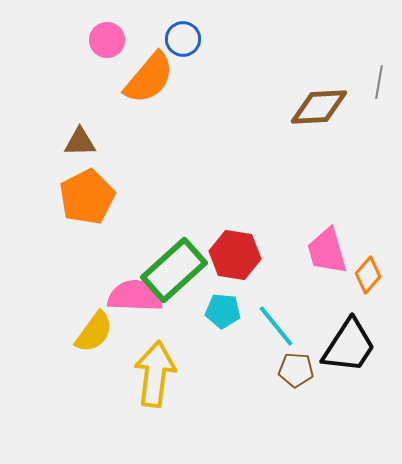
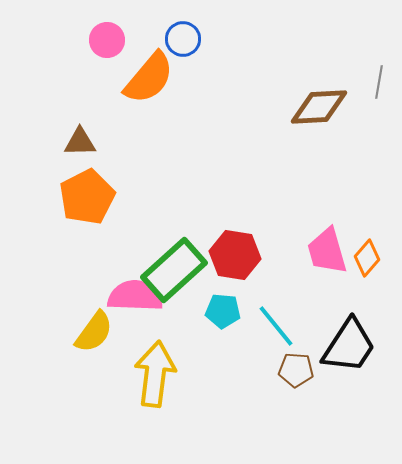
orange diamond: moved 1 px left, 17 px up
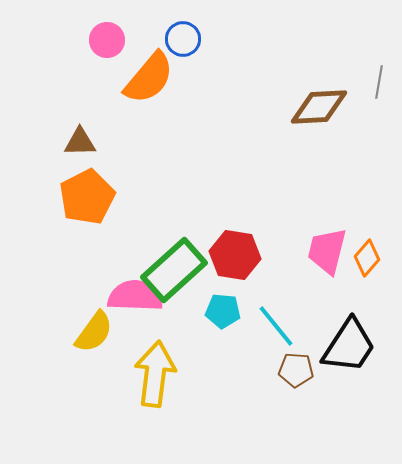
pink trapezoid: rotated 30 degrees clockwise
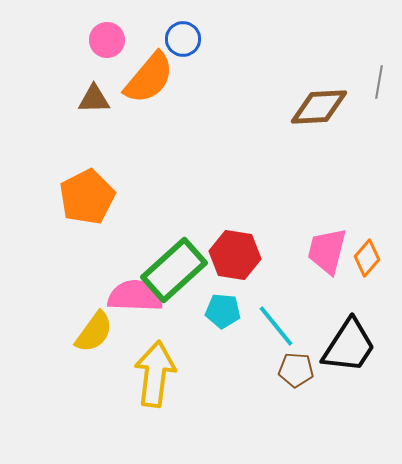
brown triangle: moved 14 px right, 43 px up
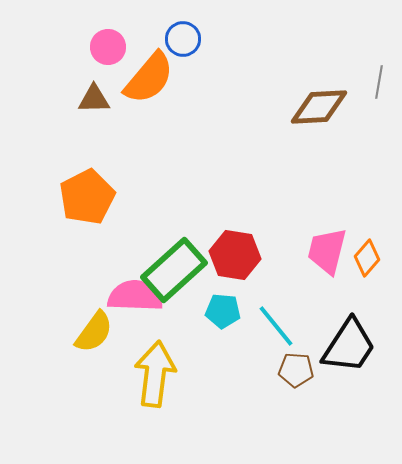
pink circle: moved 1 px right, 7 px down
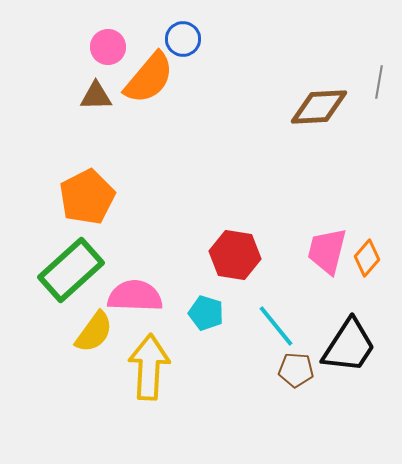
brown triangle: moved 2 px right, 3 px up
green rectangle: moved 103 px left
cyan pentagon: moved 17 px left, 2 px down; rotated 12 degrees clockwise
yellow arrow: moved 6 px left, 7 px up; rotated 4 degrees counterclockwise
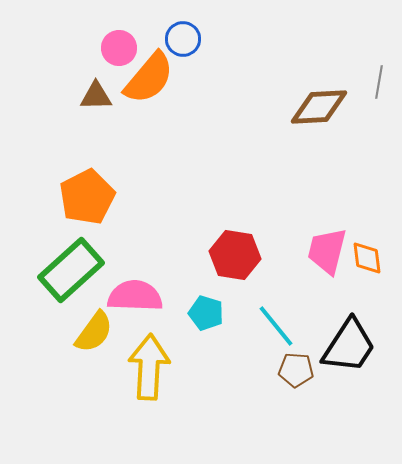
pink circle: moved 11 px right, 1 px down
orange diamond: rotated 48 degrees counterclockwise
